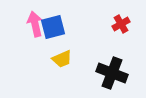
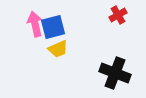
red cross: moved 3 px left, 9 px up
yellow trapezoid: moved 4 px left, 10 px up
black cross: moved 3 px right
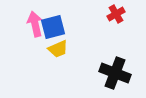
red cross: moved 2 px left, 1 px up
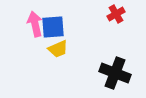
blue square: rotated 10 degrees clockwise
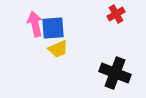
blue square: moved 1 px down
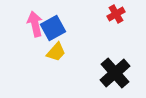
blue square: rotated 25 degrees counterclockwise
yellow trapezoid: moved 2 px left, 3 px down; rotated 25 degrees counterclockwise
black cross: rotated 28 degrees clockwise
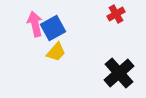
black cross: moved 4 px right
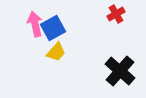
black cross: moved 1 px right, 2 px up; rotated 8 degrees counterclockwise
